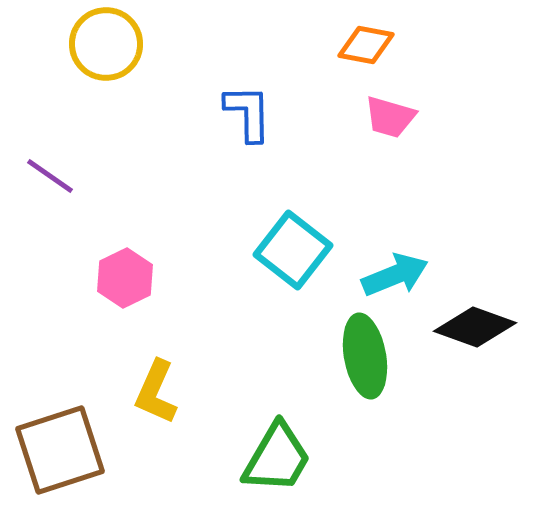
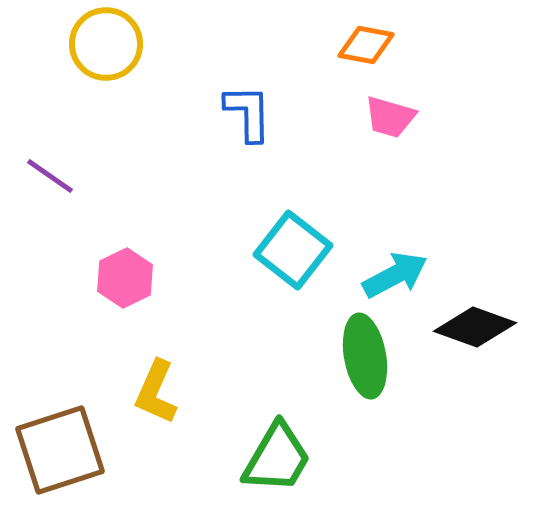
cyan arrow: rotated 6 degrees counterclockwise
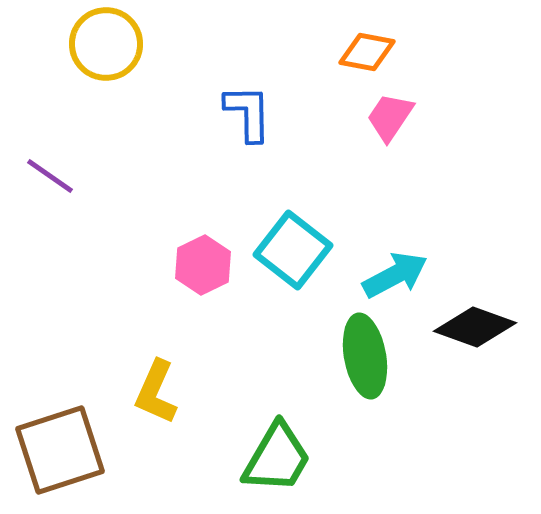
orange diamond: moved 1 px right, 7 px down
pink trapezoid: rotated 108 degrees clockwise
pink hexagon: moved 78 px right, 13 px up
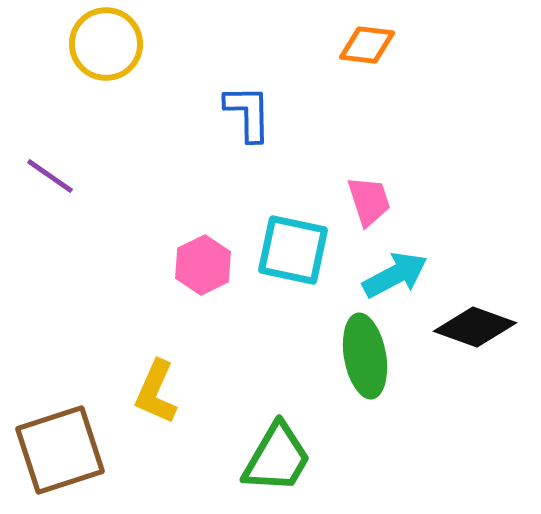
orange diamond: moved 7 px up; rotated 4 degrees counterclockwise
pink trapezoid: moved 21 px left, 84 px down; rotated 128 degrees clockwise
cyan square: rotated 26 degrees counterclockwise
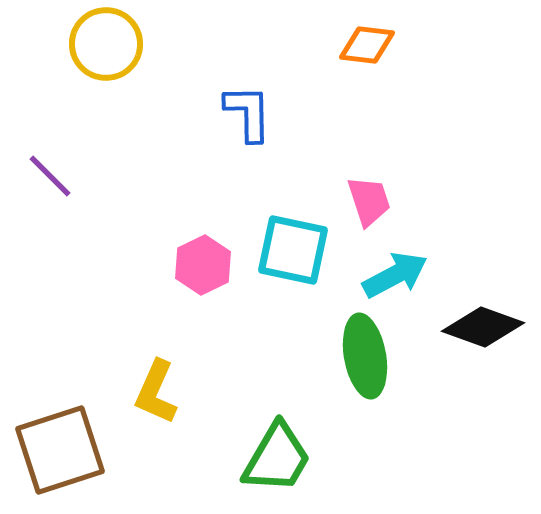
purple line: rotated 10 degrees clockwise
black diamond: moved 8 px right
